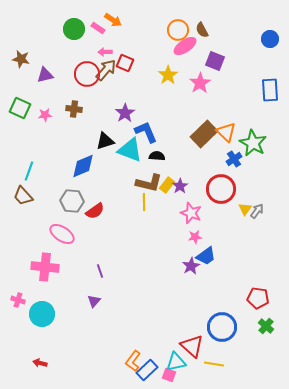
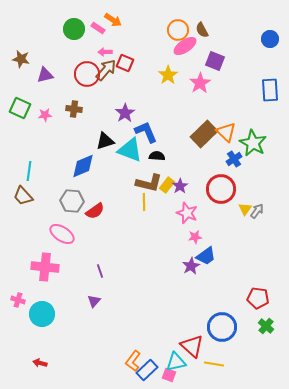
cyan line at (29, 171): rotated 12 degrees counterclockwise
pink star at (191, 213): moved 4 px left
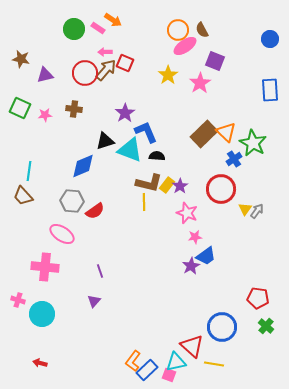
red circle at (87, 74): moved 2 px left, 1 px up
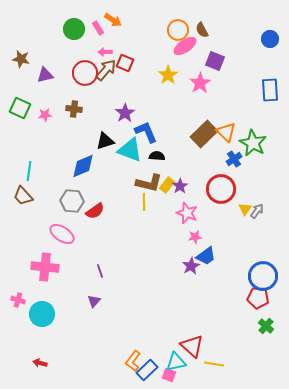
pink rectangle at (98, 28): rotated 24 degrees clockwise
blue circle at (222, 327): moved 41 px right, 51 px up
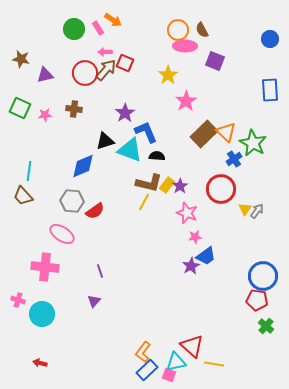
pink ellipse at (185, 46): rotated 35 degrees clockwise
pink star at (200, 83): moved 14 px left, 18 px down
yellow line at (144, 202): rotated 30 degrees clockwise
red pentagon at (258, 298): moved 1 px left, 2 px down
orange L-shape at (133, 361): moved 10 px right, 9 px up
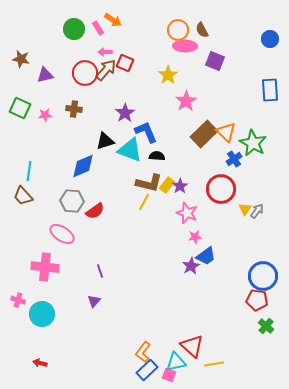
yellow line at (214, 364): rotated 18 degrees counterclockwise
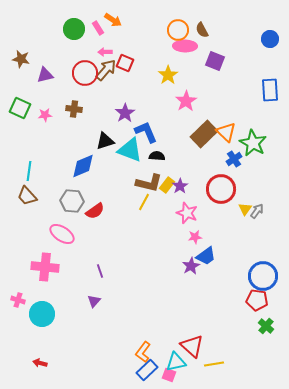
brown trapezoid at (23, 196): moved 4 px right
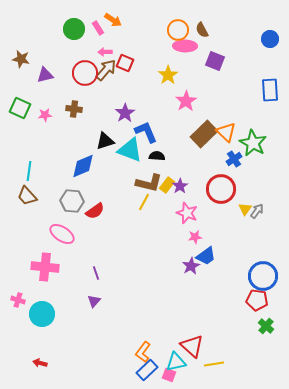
purple line at (100, 271): moved 4 px left, 2 px down
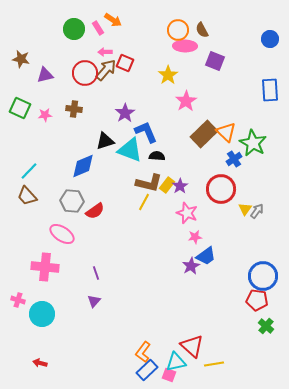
cyan line at (29, 171): rotated 36 degrees clockwise
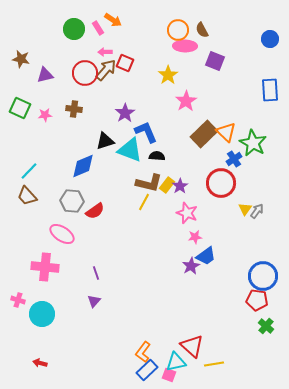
red circle at (221, 189): moved 6 px up
